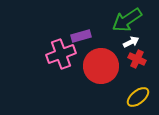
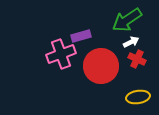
yellow ellipse: rotated 30 degrees clockwise
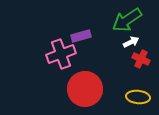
red cross: moved 4 px right
red circle: moved 16 px left, 23 px down
yellow ellipse: rotated 15 degrees clockwise
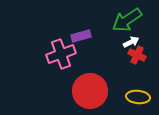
red cross: moved 4 px left, 4 px up
red circle: moved 5 px right, 2 px down
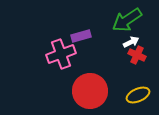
yellow ellipse: moved 2 px up; rotated 30 degrees counterclockwise
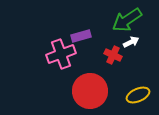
red cross: moved 24 px left
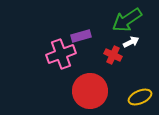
yellow ellipse: moved 2 px right, 2 px down
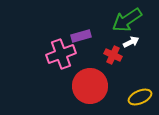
red circle: moved 5 px up
